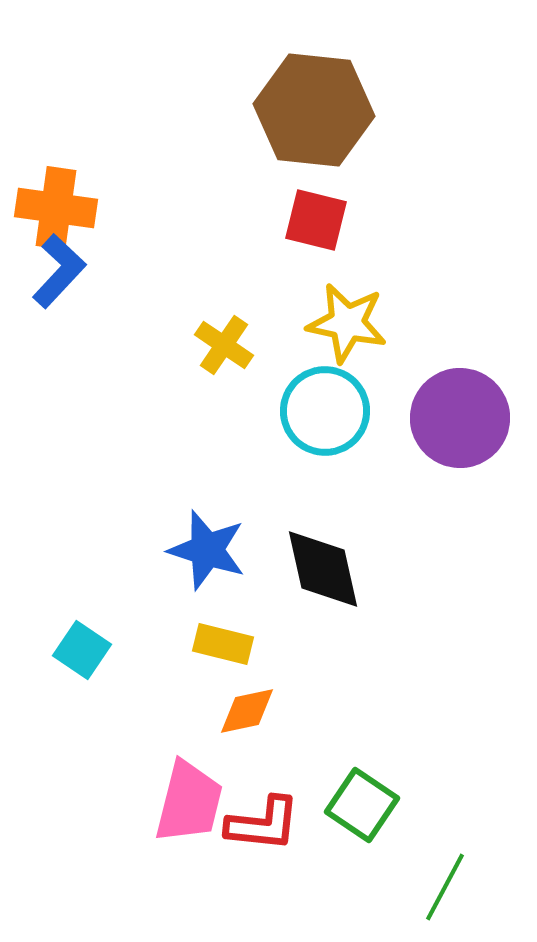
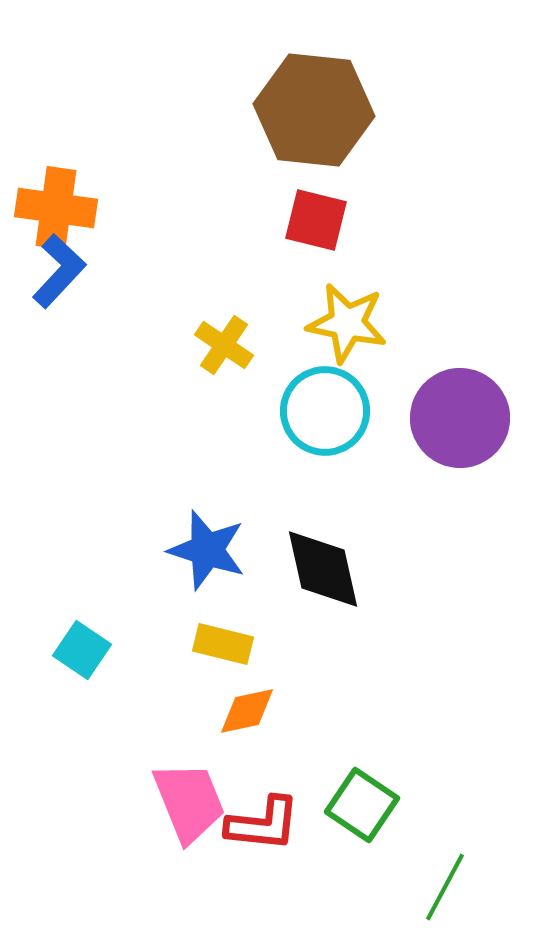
pink trapezoid: rotated 36 degrees counterclockwise
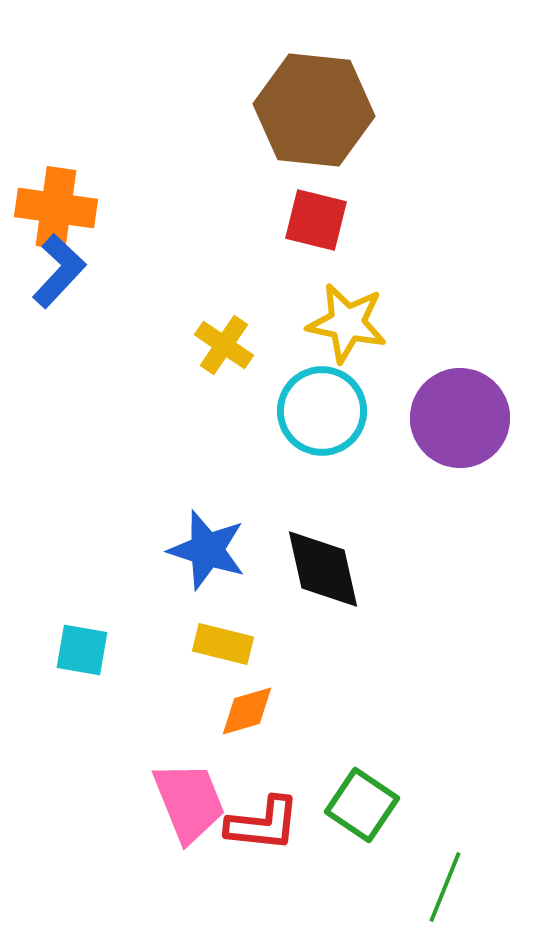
cyan circle: moved 3 px left
cyan square: rotated 24 degrees counterclockwise
orange diamond: rotated 4 degrees counterclockwise
green line: rotated 6 degrees counterclockwise
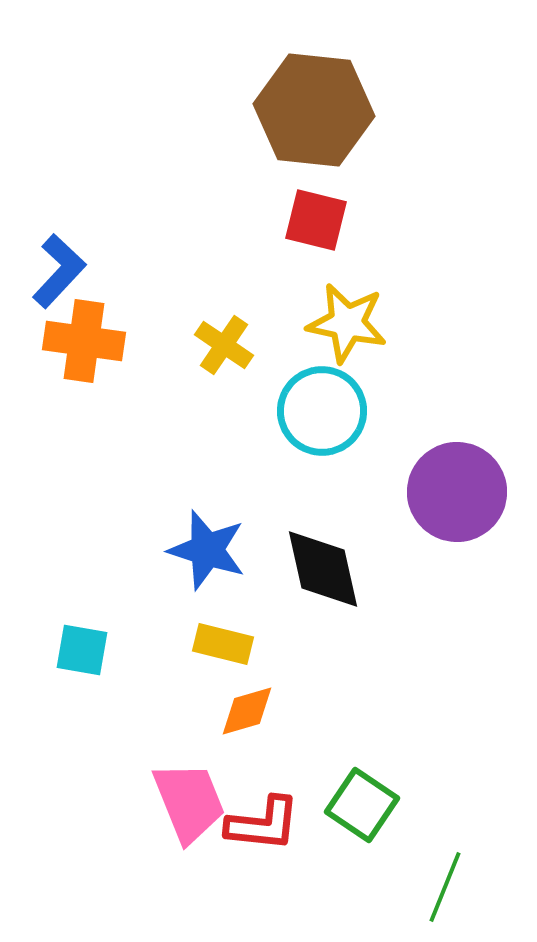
orange cross: moved 28 px right, 133 px down
purple circle: moved 3 px left, 74 px down
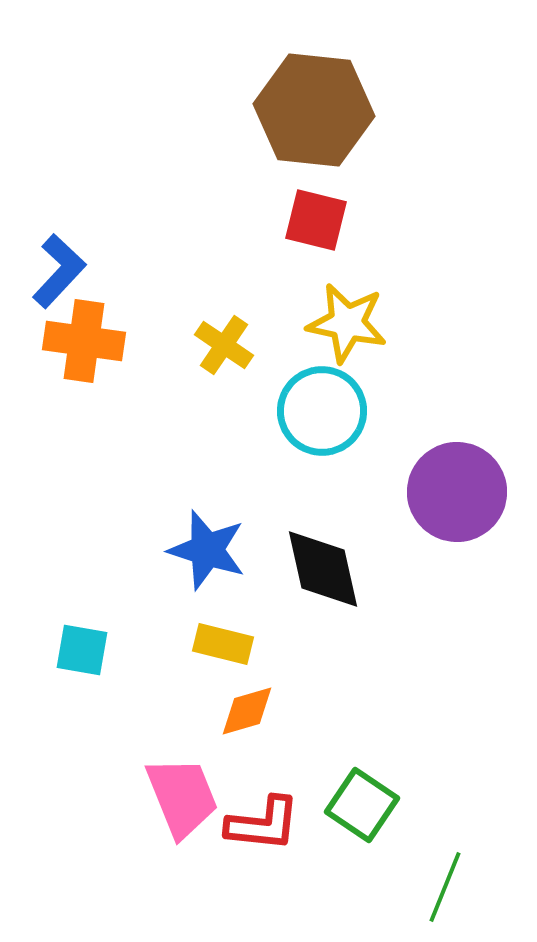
pink trapezoid: moved 7 px left, 5 px up
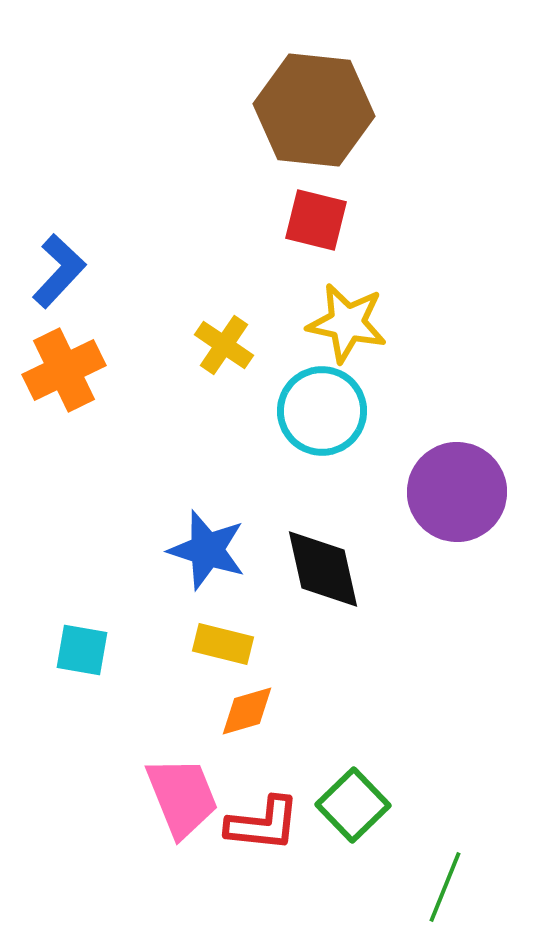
orange cross: moved 20 px left, 29 px down; rotated 34 degrees counterclockwise
green square: moved 9 px left; rotated 12 degrees clockwise
